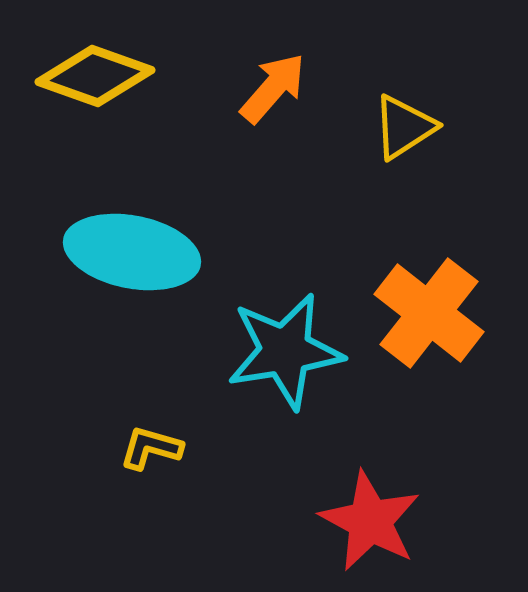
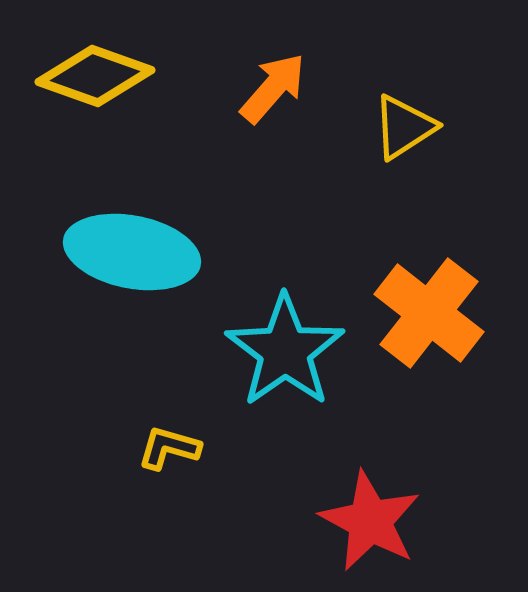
cyan star: rotated 26 degrees counterclockwise
yellow L-shape: moved 18 px right
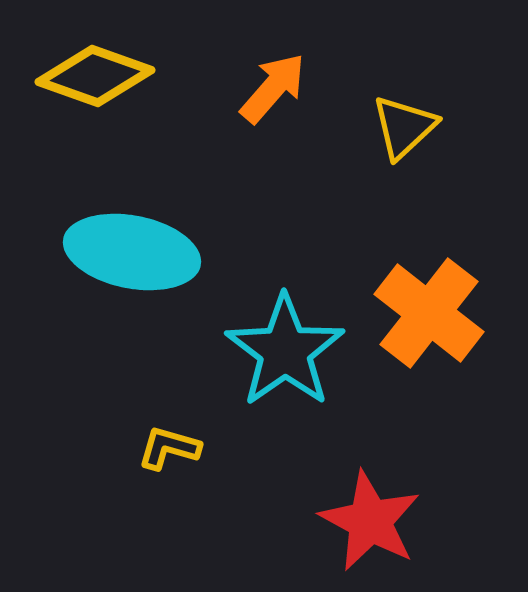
yellow triangle: rotated 10 degrees counterclockwise
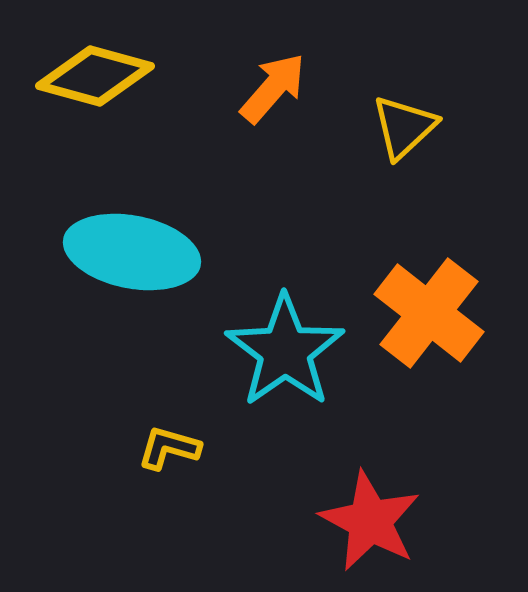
yellow diamond: rotated 4 degrees counterclockwise
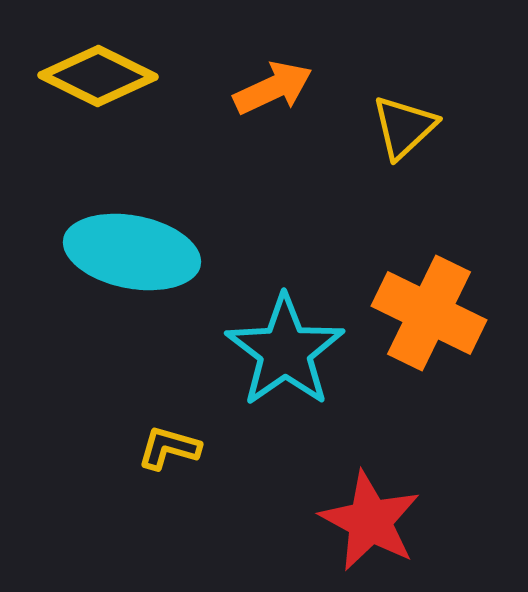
yellow diamond: moved 3 px right; rotated 11 degrees clockwise
orange arrow: rotated 24 degrees clockwise
orange cross: rotated 12 degrees counterclockwise
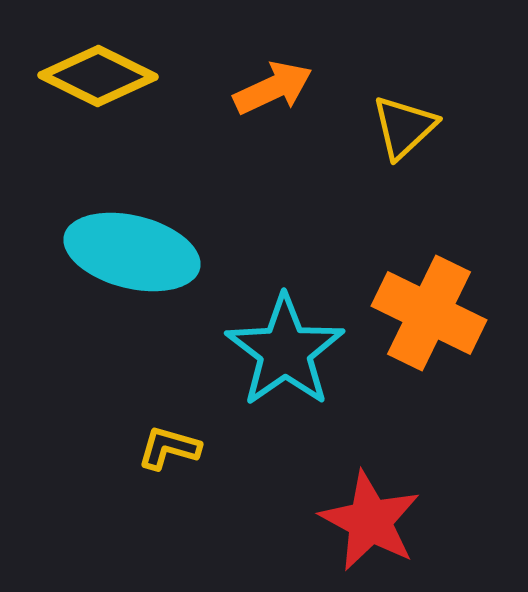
cyan ellipse: rotated 3 degrees clockwise
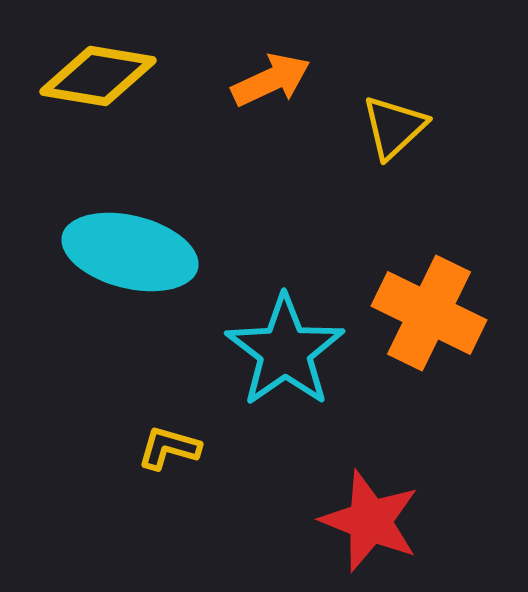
yellow diamond: rotated 17 degrees counterclockwise
orange arrow: moved 2 px left, 8 px up
yellow triangle: moved 10 px left
cyan ellipse: moved 2 px left
red star: rotated 6 degrees counterclockwise
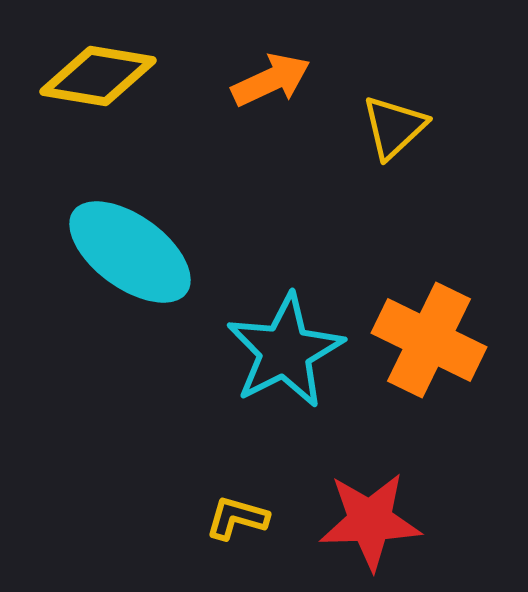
cyan ellipse: rotated 22 degrees clockwise
orange cross: moved 27 px down
cyan star: rotated 8 degrees clockwise
yellow L-shape: moved 68 px right, 70 px down
red star: rotated 24 degrees counterclockwise
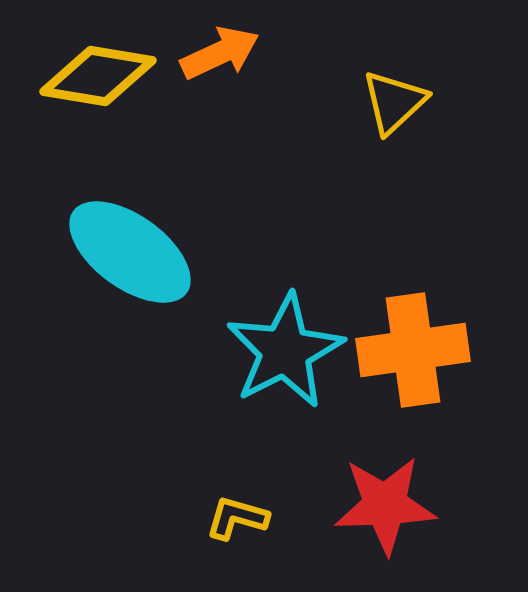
orange arrow: moved 51 px left, 27 px up
yellow triangle: moved 25 px up
orange cross: moved 16 px left, 10 px down; rotated 34 degrees counterclockwise
red star: moved 15 px right, 16 px up
